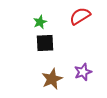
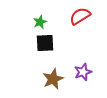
brown star: moved 1 px right
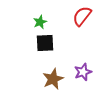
red semicircle: moved 2 px right; rotated 20 degrees counterclockwise
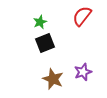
black square: rotated 18 degrees counterclockwise
brown star: rotated 25 degrees counterclockwise
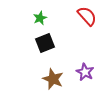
red semicircle: moved 5 px right; rotated 100 degrees clockwise
green star: moved 4 px up
purple star: moved 2 px right; rotated 24 degrees counterclockwise
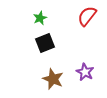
red semicircle: rotated 100 degrees counterclockwise
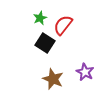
red semicircle: moved 24 px left, 9 px down
black square: rotated 36 degrees counterclockwise
